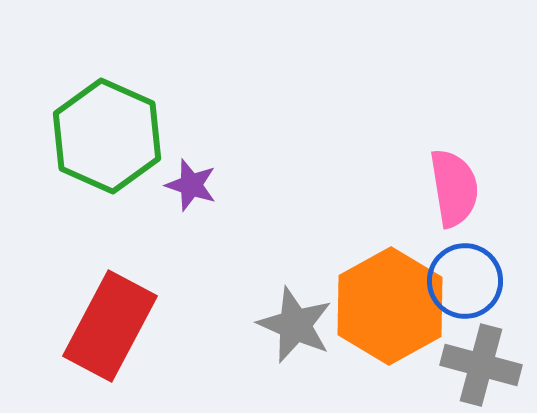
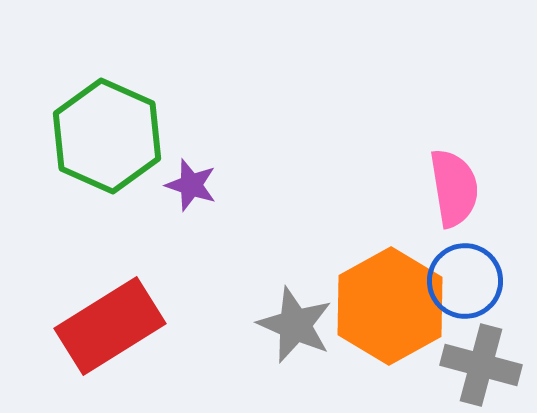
red rectangle: rotated 30 degrees clockwise
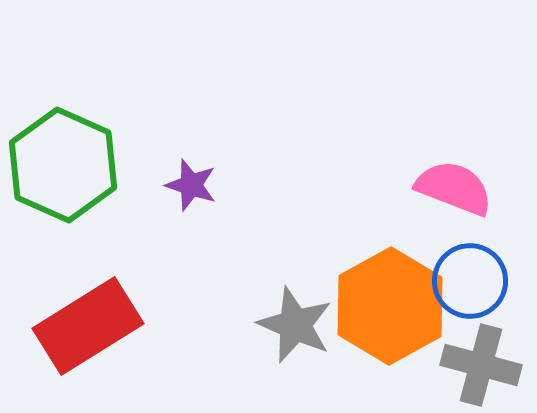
green hexagon: moved 44 px left, 29 px down
pink semicircle: rotated 60 degrees counterclockwise
blue circle: moved 5 px right
red rectangle: moved 22 px left
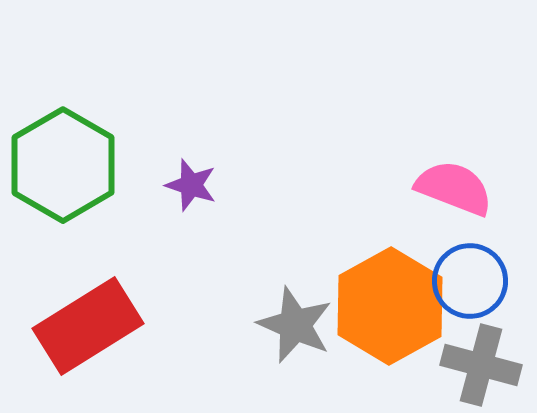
green hexagon: rotated 6 degrees clockwise
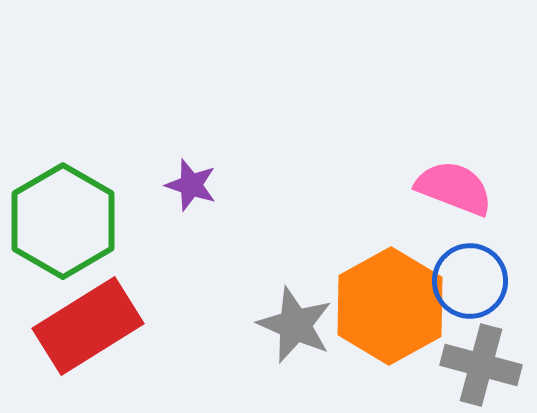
green hexagon: moved 56 px down
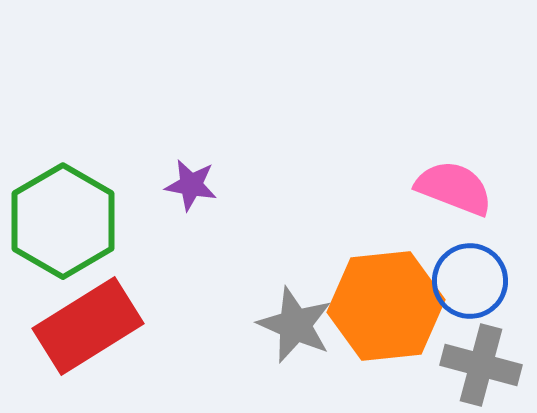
purple star: rotated 8 degrees counterclockwise
orange hexagon: moved 4 px left; rotated 23 degrees clockwise
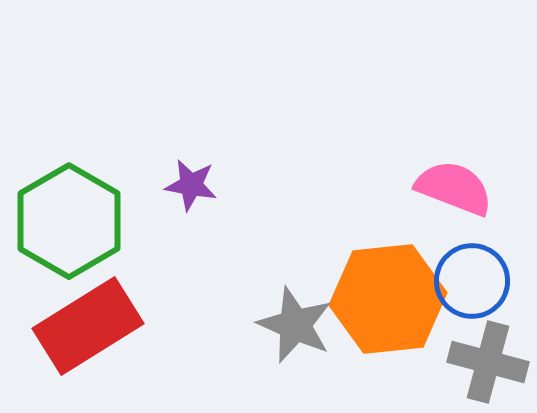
green hexagon: moved 6 px right
blue circle: moved 2 px right
orange hexagon: moved 2 px right, 7 px up
gray cross: moved 7 px right, 3 px up
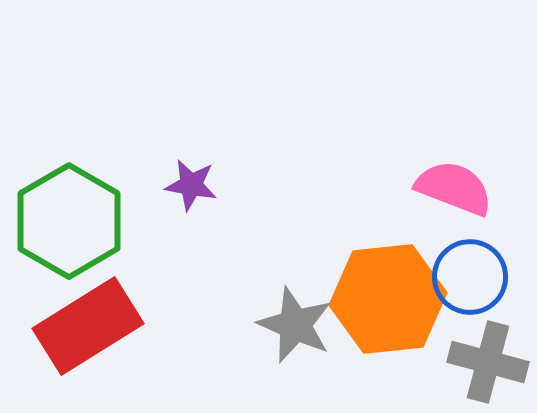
blue circle: moved 2 px left, 4 px up
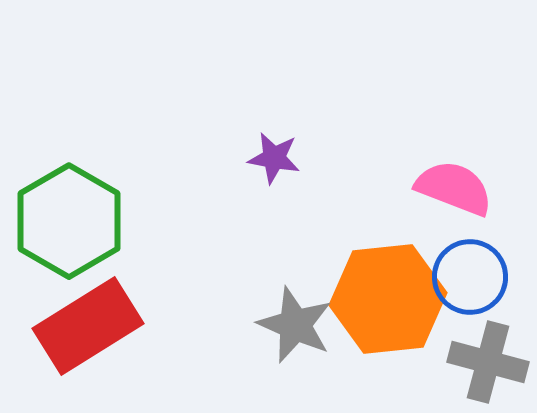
purple star: moved 83 px right, 27 px up
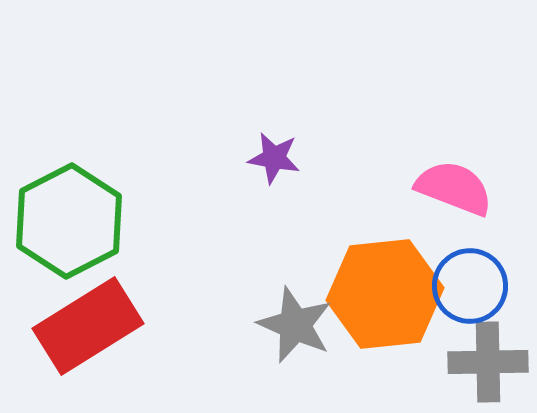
green hexagon: rotated 3 degrees clockwise
blue circle: moved 9 px down
orange hexagon: moved 3 px left, 5 px up
gray cross: rotated 16 degrees counterclockwise
